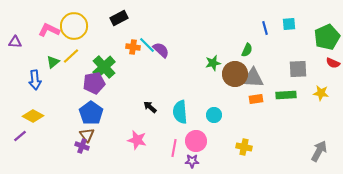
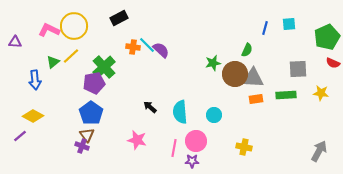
blue line: rotated 32 degrees clockwise
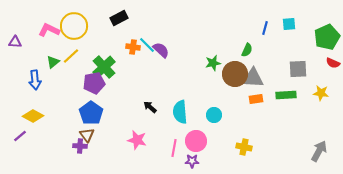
purple cross: moved 2 px left; rotated 16 degrees counterclockwise
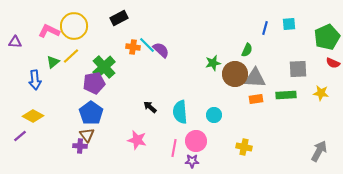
pink L-shape: moved 1 px down
gray triangle: moved 2 px right
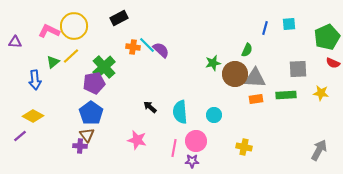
gray arrow: moved 1 px up
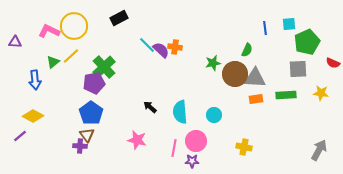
blue line: rotated 24 degrees counterclockwise
green pentagon: moved 20 px left, 5 px down
orange cross: moved 42 px right
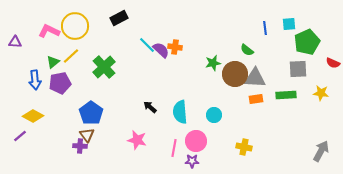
yellow circle: moved 1 px right
green semicircle: rotated 104 degrees clockwise
purple pentagon: moved 34 px left
gray arrow: moved 2 px right, 1 px down
